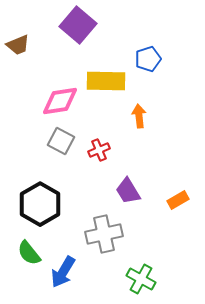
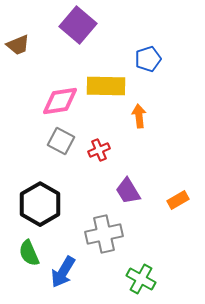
yellow rectangle: moved 5 px down
green semicircle: rotated 16 degrees clockwise
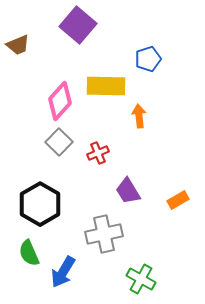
pink diamond: rotated 39 degrees counterclockwise
gray square: moved 2 px left, 1 px down; rotated 16 degrees clockwise
red cross: moved 1 px left, 3 px down
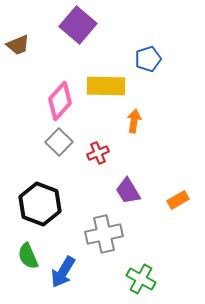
orange arrow: moved 5 px left, 5 px down; rotated 15 degrees clockwise
black hexagon: rotated 9 degrees counterclockwise
green semicircle: moved 1 px left, 3 px down
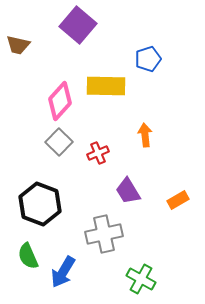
brown trapezoid: rotated 35 degrees clockwise
orange arrow: moved 11 px right, 14 px down; rotated 15 degrees counterclockwise
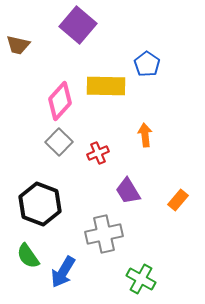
blue pentagon: moved 1 px left, 5 px down; rotated 20 degrees counterclockwise
orange rectangle: rotated 20 degrees counterclockwise
green semicircle: rotated 12 degrees counterclockwise
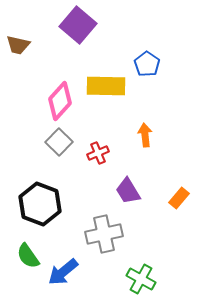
orange rectangle: moved 1 px right, 2 px up
blue arrow: rotated 20 degrees clockwise
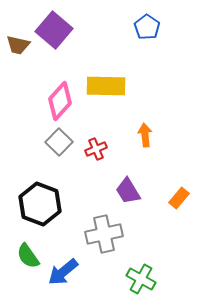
purple square: moved 24 px left, 5 px down
blue pentagon: moved 37 px up
red cross: moved 2 px left, 4 px up
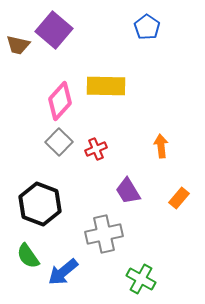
orange arrow: moved 16 px right, 11 px down
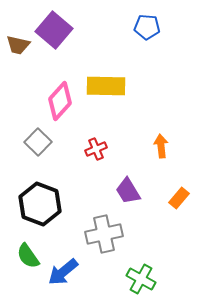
blue pentagon: rotated 30 degrees counterclockwise
gray square: moved 21 px left
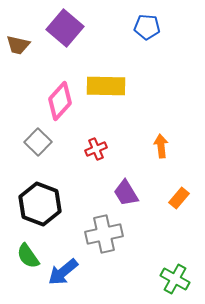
purple square: moved 11 px right, 2 px up
purple trapezoid: moved 2 px left, 2 px down
green cross: moved 34 px right
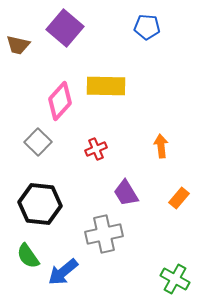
black hexagon: rotated 15 degrees counterclockwise
